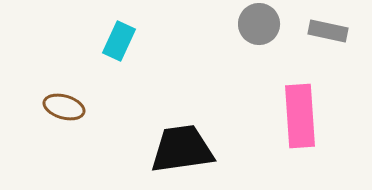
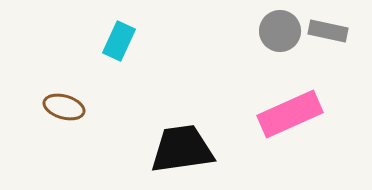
gray circle: moved 21 px right, 7 px down
pink rectangle: moved 10 px left, 2 px up; rotated 70 degrees clockwise
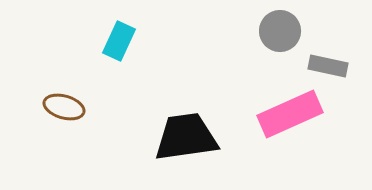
gray rectangle: moved 35 px down
black trapezoid: moved 4 px right, 12 px up
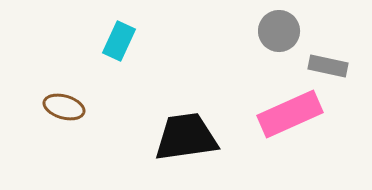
gray circle: moved 1 px left
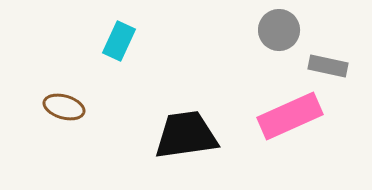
gray circle: moved 1 px up
pink rectangle: moved 2 px down
black trapezoid: moved 2 px up
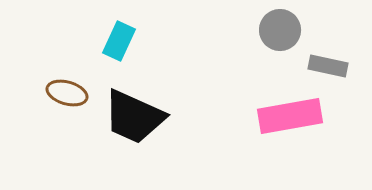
gray circle: moved 1 px right
brown ellipse: moved 3 px right, 14 px up
pink rectangle: rotated 14 degrees clockwise
black trapezoid: moved 52 px left, 18 px up; rotated 148 degrees counterclockwise
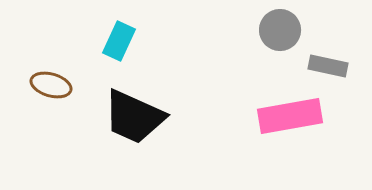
brown ellipse: moved 16 px left, 8 px up
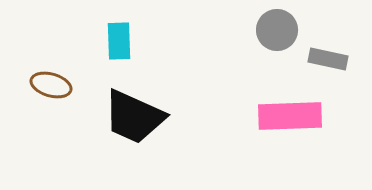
gray circle: moved 3 px left
cyan rectangle: rotated 27 degrees counterclockwise
gray rectangle: moved 7 px up
pink rectangle: rotated 8 degrees clockwise
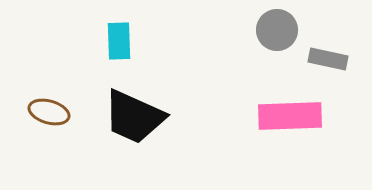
brown ellipse: moved 2 px left, 27 px down
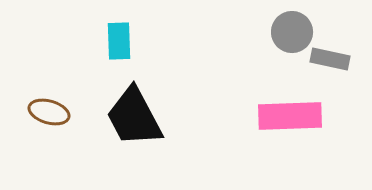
gray circle: moved 15 px right, 2 px down
gray rectangle: moved 2 px right
black trapezoid: rotated 38 degrees clockwise
